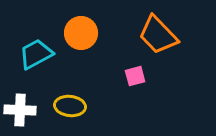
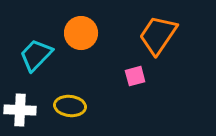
orange trapezoid: rotated 78 degrees clockwise
cyan trapezoid: moved 1 px down; rotated 18 degrees counterclockwise
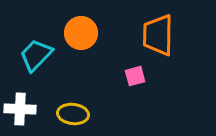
orange trapezoid: rotated 33 degrees counterclockwise
yellow ellipse: moved 3 px right, 8 px down
white cross: moved 1 px up
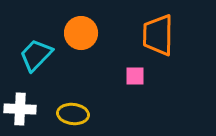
pink square: rotated 15 degrees clockwise
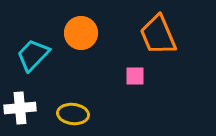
orange trapezoid: rotated 24 degrees counterclockwise
cyan trapezoid: moved 3 px left
white cross: moved 1 px up; rotated 8 degrees counterclockwise
